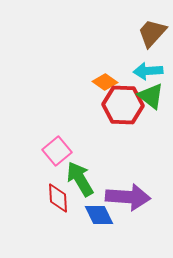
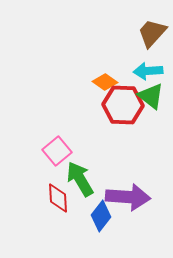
blue diamond: moved 2 px right, 1 px down; rotated 64 degrees clockwise
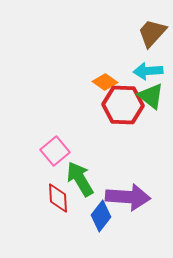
pink square: moved 2 px left
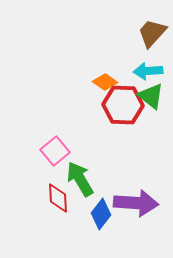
purple arrow: moved 8 px right, 6 px down
blue diamond: moved 2 px up
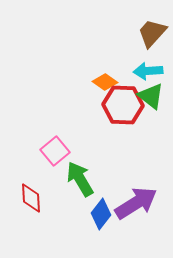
red diamond: moved 27 px left
purple arrow: rotated 36 degrees counterclockwise
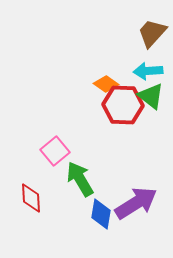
orange diamond: moved 1 px right, 2 px down
blue diamond: rotated 28 degrees counterclockwise
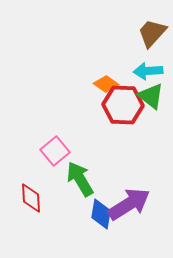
purple arrow: moved 7 px left, 1 px down
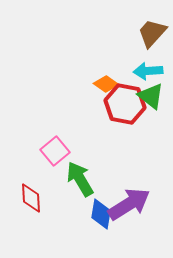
red hexagon: moved 2 px right, 1 px up; rotated 9 degrees clockwise
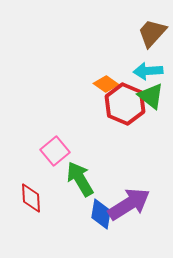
red hexagon: rotated 12 degrees clockwise
